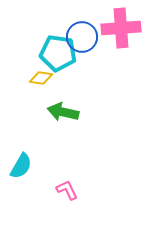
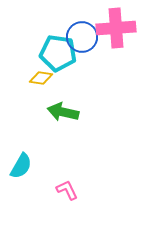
pink cross: moved 5 px left
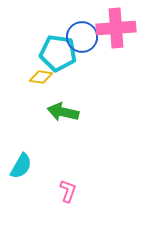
yellow diamond: moved 1 px up
pink L-shape: moved 1 px right, 1 px down; rotated 45 degrees clockwise
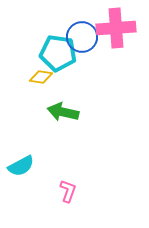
cyan semicircle: rotated 32 degrees clockwise
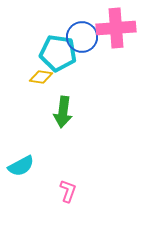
green arrow: rotated 96 degrees counterclockwise
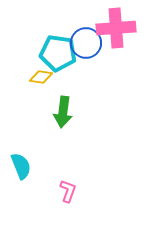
blue circle: moved 4 px right, 6 px down
cyan semicircle: rotated 84 degrees counterclockwise
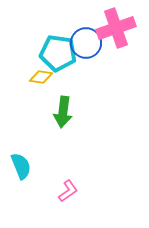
pink cross: rotated 15 degrees counterclockwise
pink L-shape: rotated 35 degrees clockwise
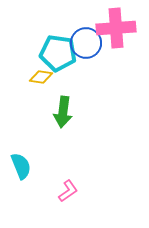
pink cross: rotated 15 degrees clockwise
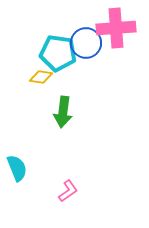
cyan semicircle: moved 4 px left, 2 px down
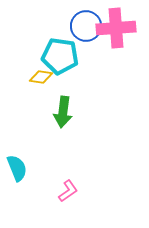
blue circle: moved 17 px up
cyan pentagon: moved 2 px right, 3 px down
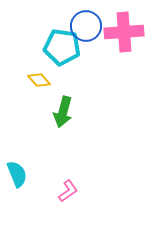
pink cross: moved 8 px right, 4 px down
cyan pentagon: moved 2 px right, 9 px up
yellow diamond: moved 2 px left, 3 px down; rotated 40 degrees clockwise
green arrow: rotated 8 degrees clockwise
cyan semicircle: moved 6 px down
